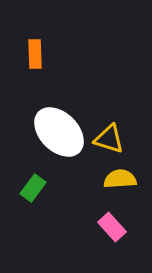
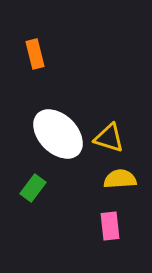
orange rectangle: rotated 12 degrees counterclockwise
white ellipse: moved 1 px left, 2 px down
yellow triangle: moved 1 px up
pink rectangle: moved 2 px left, 1 px up; rotated 36 degrees clockwise
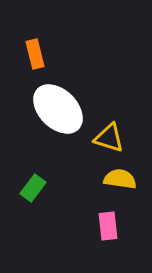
white ellipse: moved 25 px up
yellow semicircle: rotated 12 degrees clockwise
pink rectangle: moved 2 px left
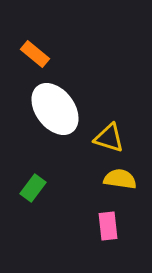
orange rectangle: rotated 36 degrees counterclockwise
white ellipse: moved 3 px left; rotated 8 degrees clockwise
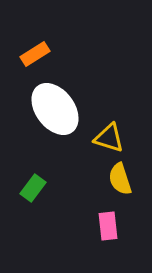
orange rectangle: rotated 72 degrees counterclockwise
yellow semicircle: rotated 116 degrees counterclockwise
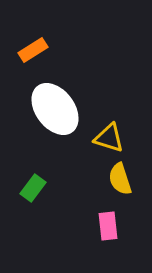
orange rectangle: moved 2 px left, 4 px up
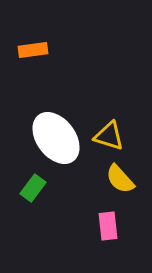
orange rectangle: rotated 24 degrees clockwise
white ellipse: moved 1 px right, 29 px down
yellow triangle: moved 2 px up
yellow semicircle: rotated 24 degrees counterclockwise
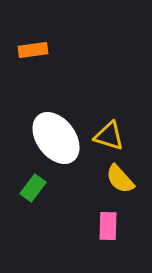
pink rectangle: rotated 8 degrees clockwise
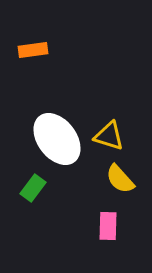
white ellipse: moved 1 px right, 1 px down
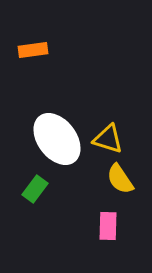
yellow triangle: moved 1 px left, 3 px down
yellow semicircle: rotated 8 degrees clockwise
green rectangle: moved 2 px right, 1 px down
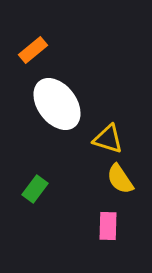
orange rectangle: rotated 32 degrees counterclockwise
white ellipse: moved 35 px up
